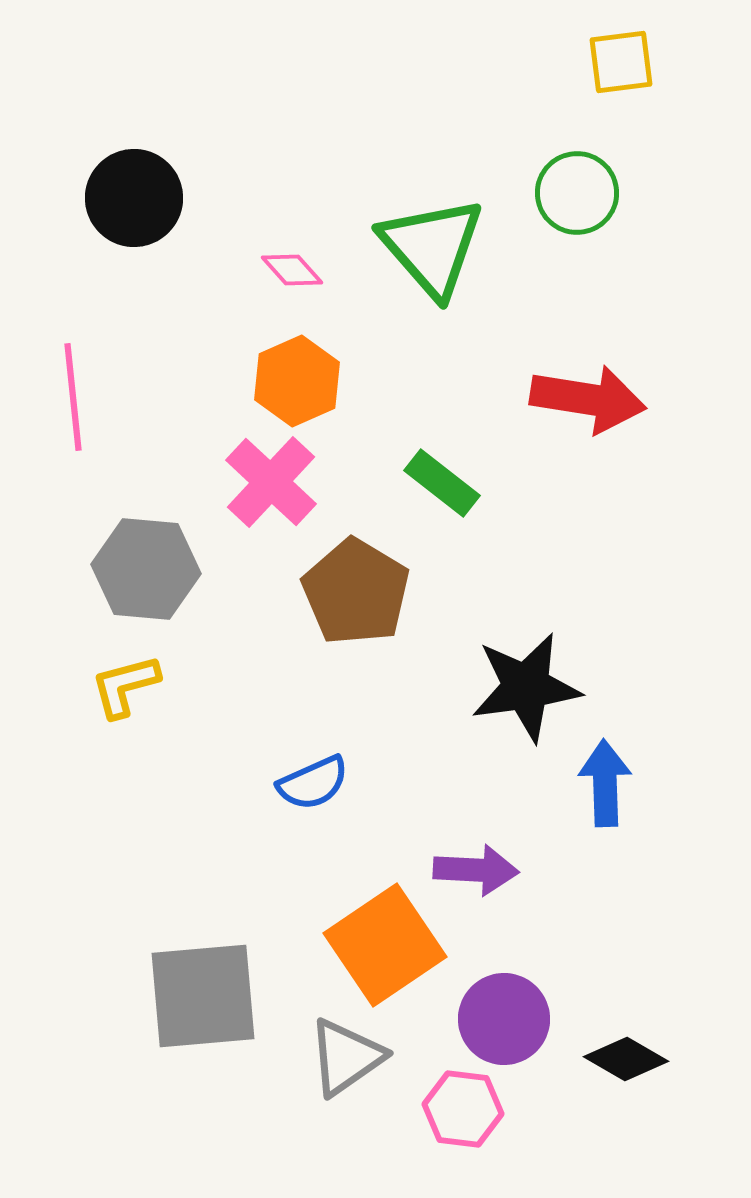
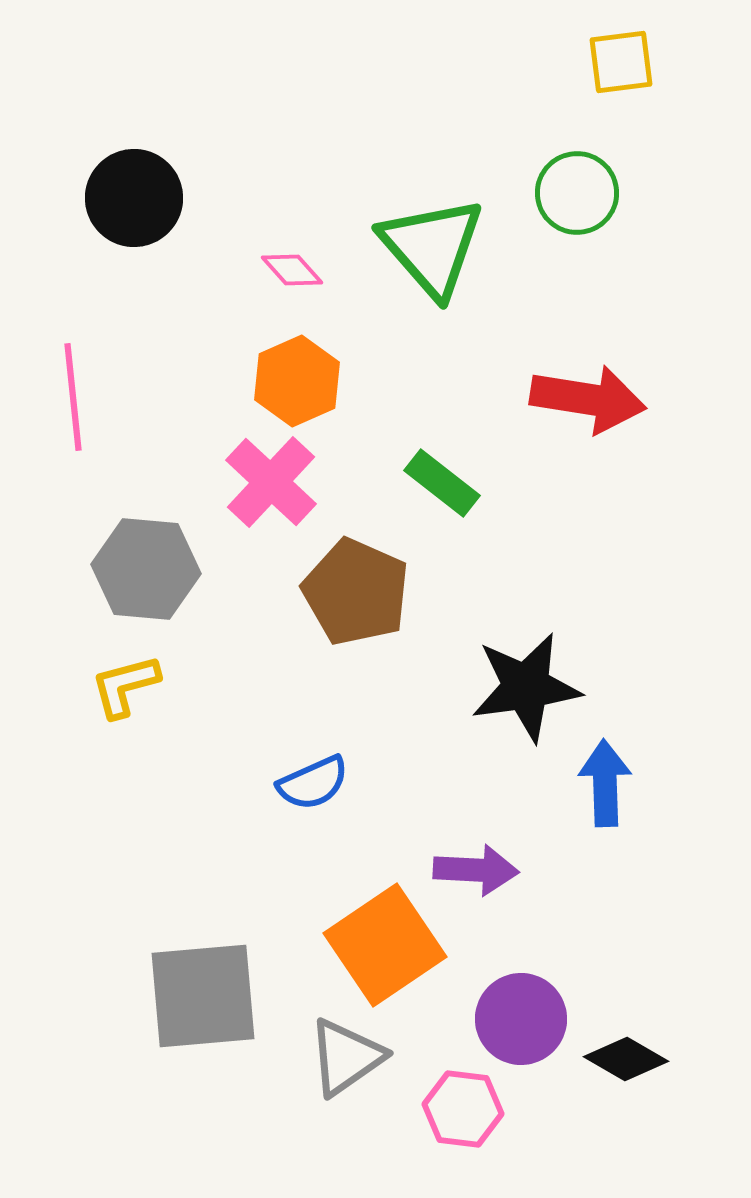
brown pentagon: rotated 7 degrees counterclockwise
purple circle: moved 17 px right
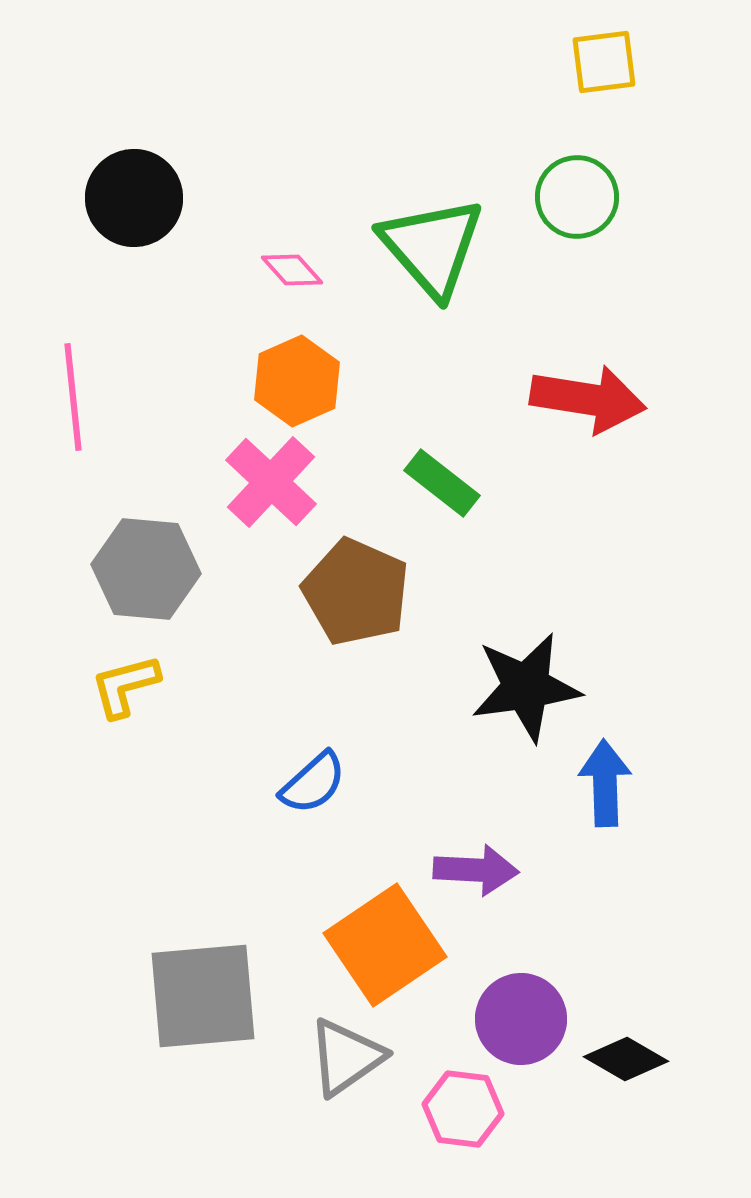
yellow square: moved 17 px left
green circle: moved 4 px down
blue semicircle: rotated 18 degrees counterclockwise
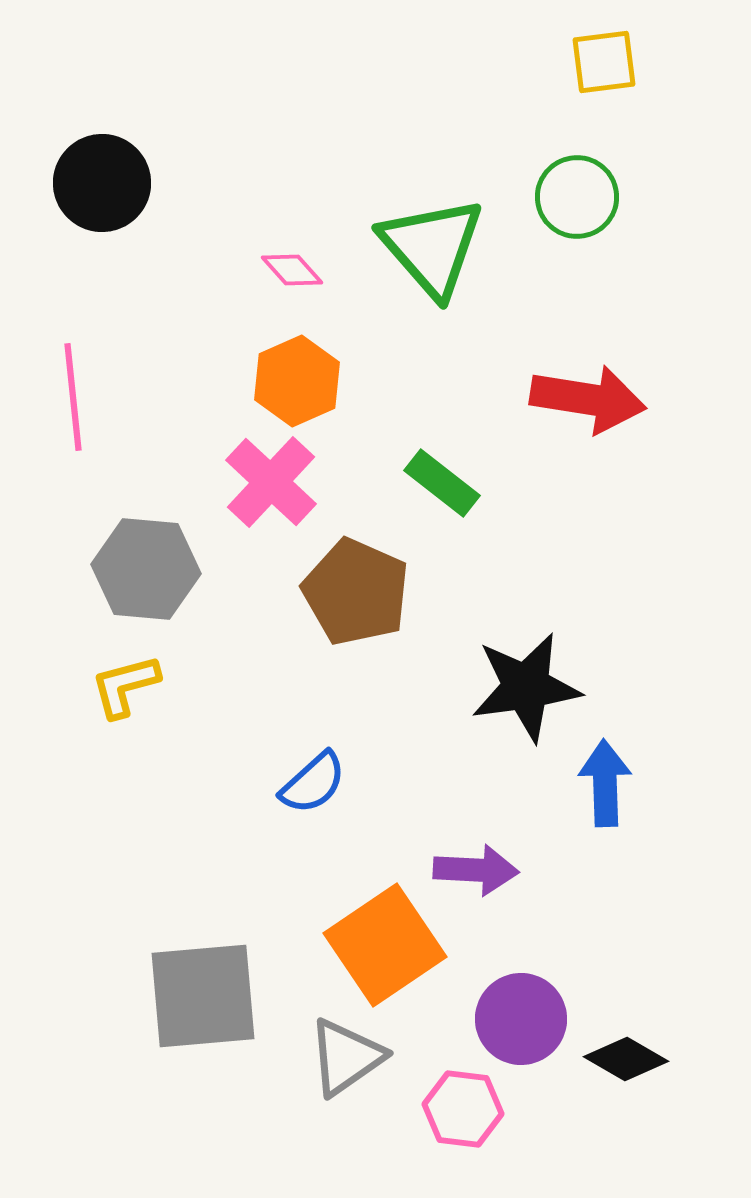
black circle: moved 32 px left, 15 px up
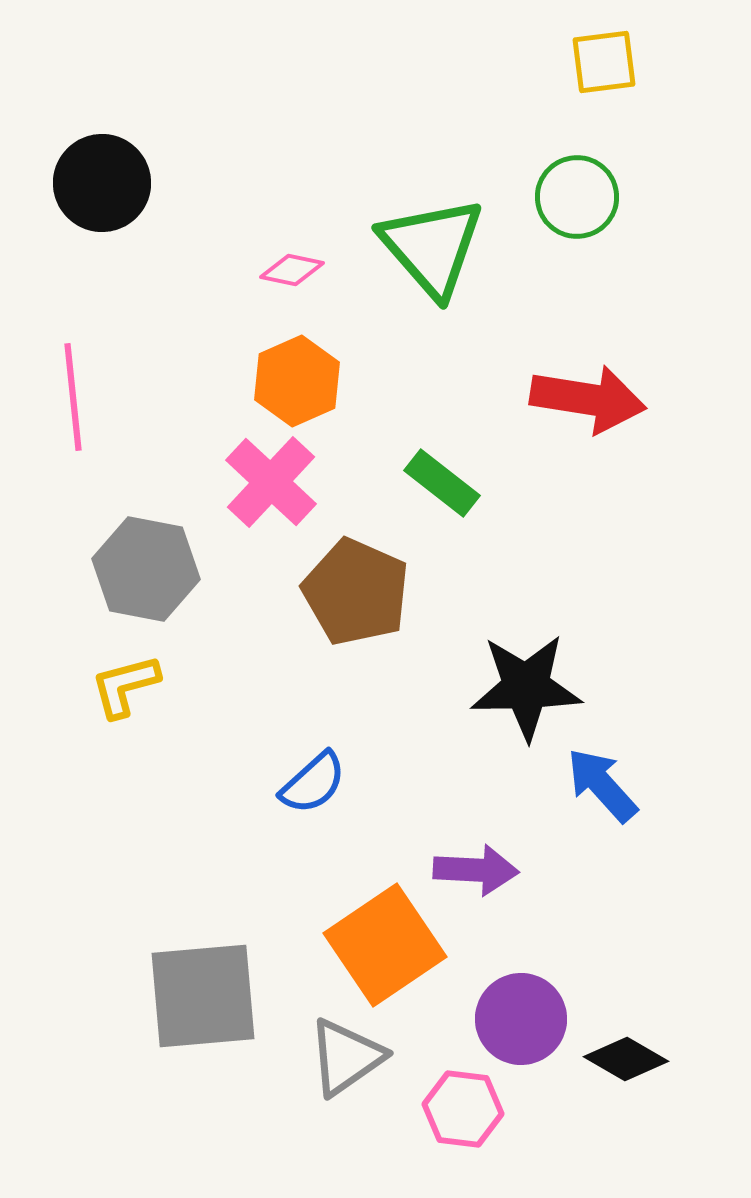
pink diamond: rotated 36 degrees counterclockwise
gray hexagon: rotated 6 degrees clockwise
black star: rotated 7 degrees clockwise
blue arrow: moved 3 px left, 2 px down; rotated 40 degrees counterclockwise
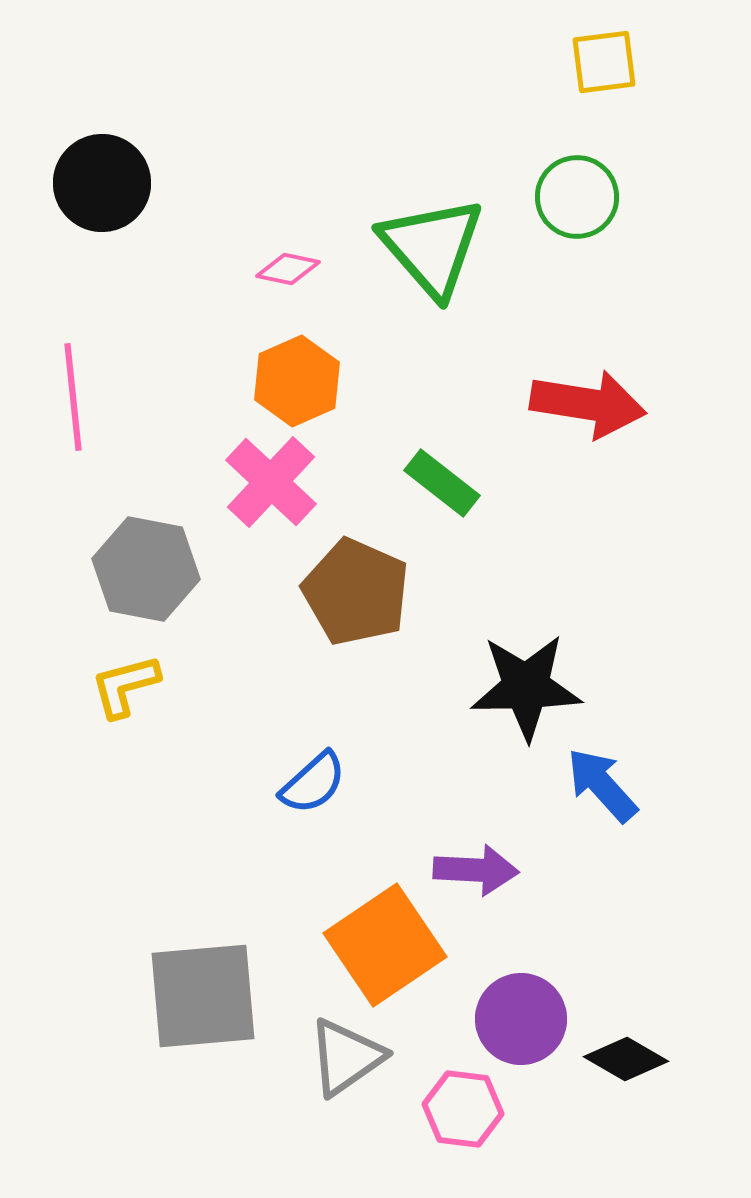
pink diamond: moved 4 px left, 1 px up
red arrow: moved 5 px down
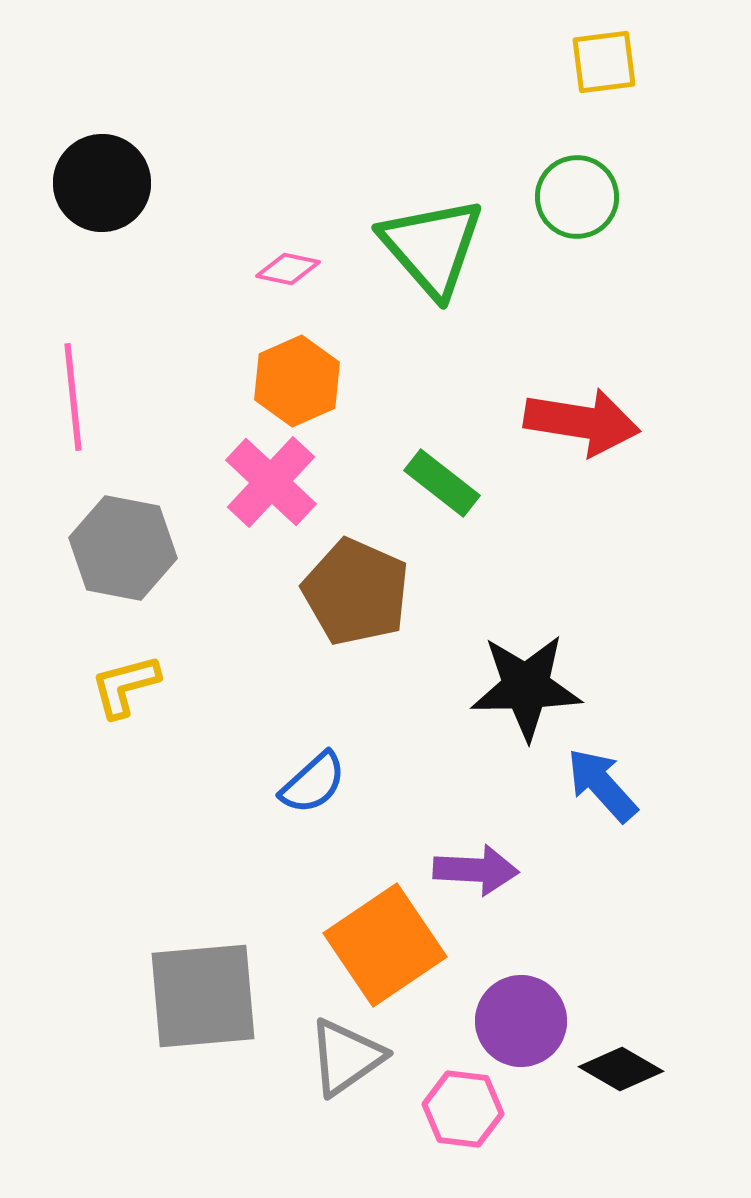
red arrow: moved 6 px left, 18 px down
gray hexagon: moved 23 px left, 21 px up
purple circle: moved 2 px down
black diamond: moved 5 px left, 10 px down
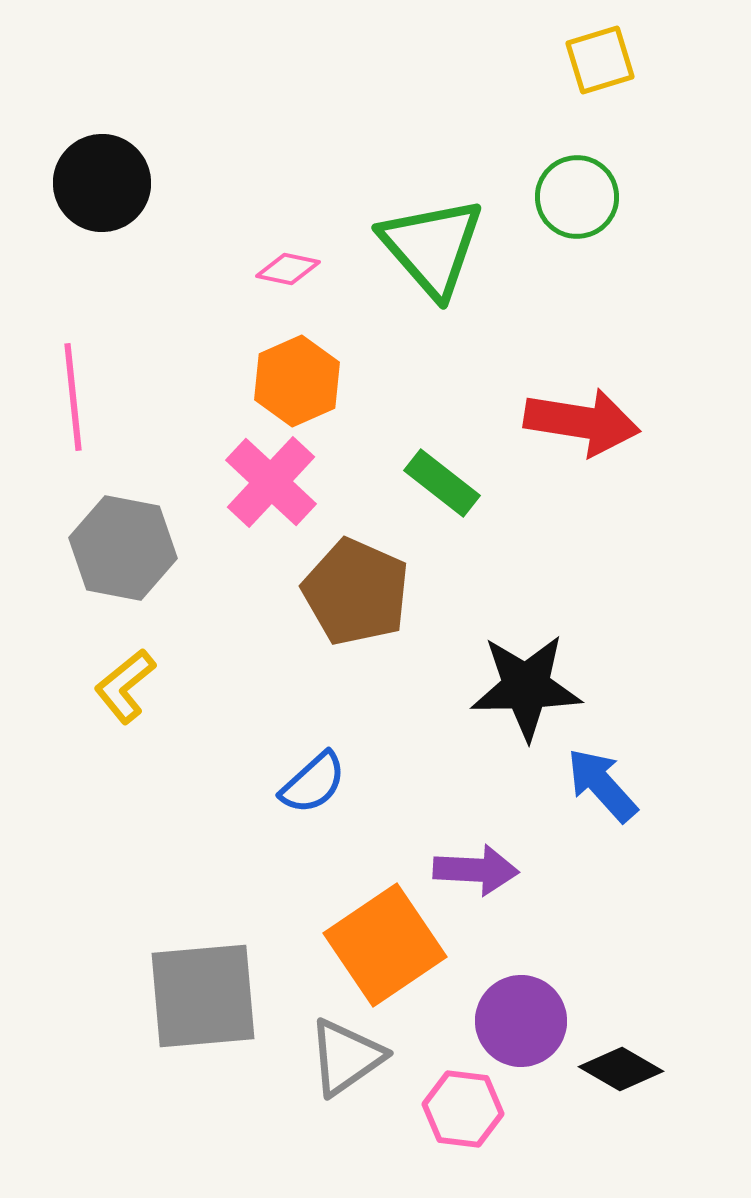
yellow square: moved 4 px left, 2 px up; rotated 10 degrees counterclockwise
yellow L-shape: rotated 24 degrees counterclockwise
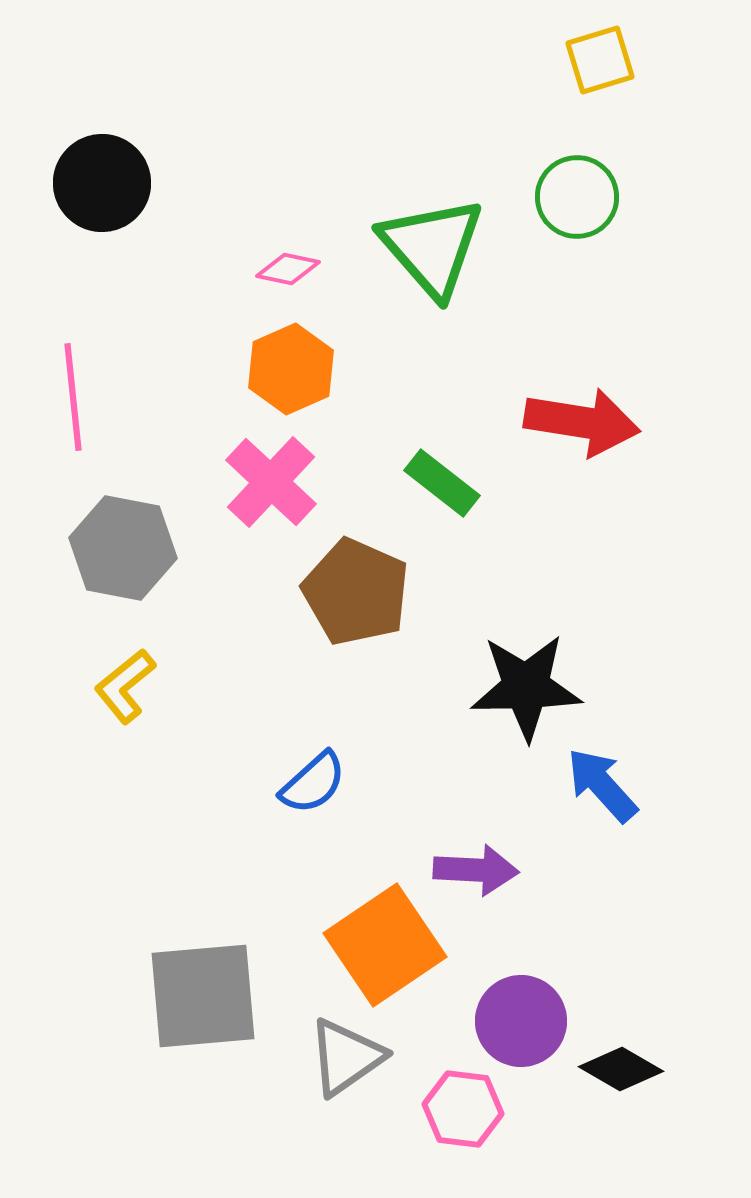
orange hexagon: moved 6 px left, 12 px up
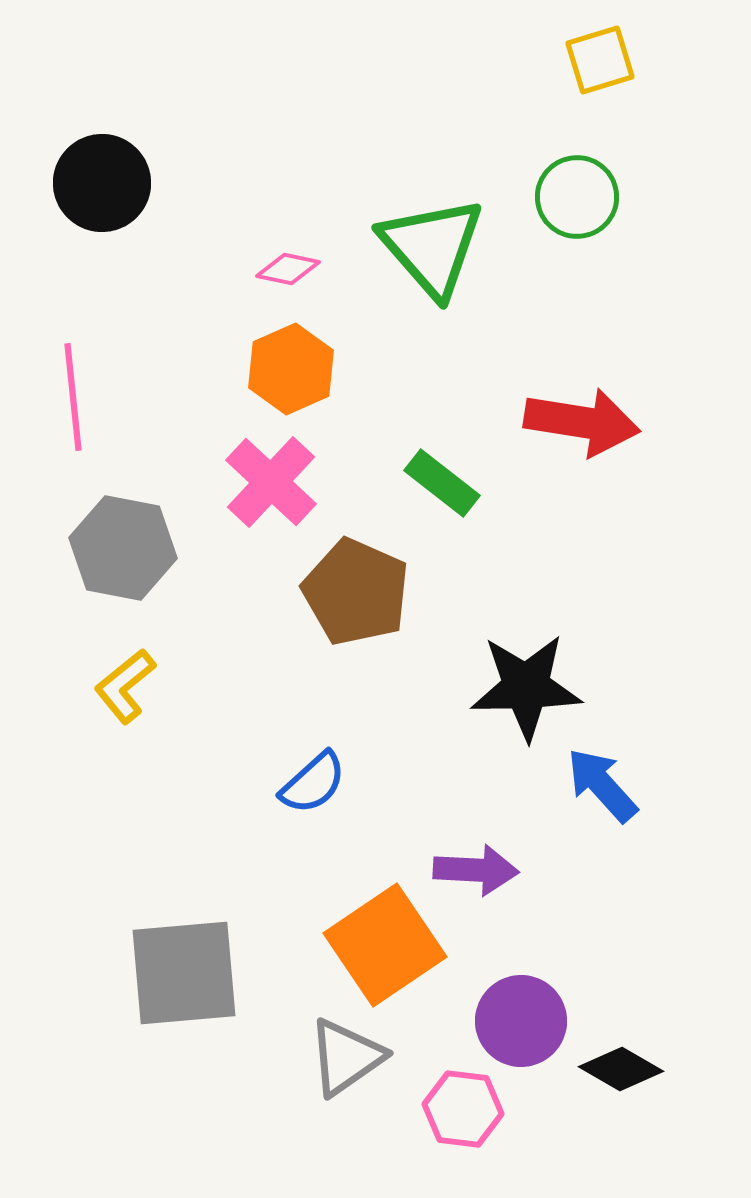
gray square: moved 19 px left, 23 px up
